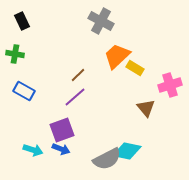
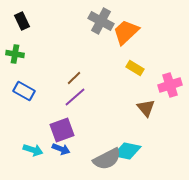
orange trapezoid: moved 9 px right, 24 px up
brown line: moved 4 px left, 3 px down
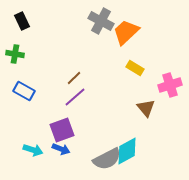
cyan diamond: rotated 40 degrees counterclockwise
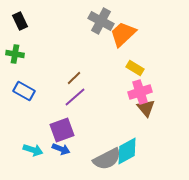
black rectangle: moved 2 px left
orange trapezoid: moved 3 px left, 2 px down
pink cross: moved 30 px left, 7 px down
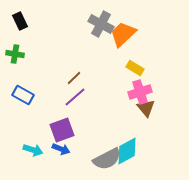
gray cross: moved 3 px down
blue rectangle: moved 1 px left, 4 px down
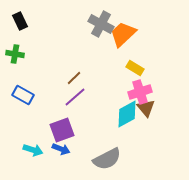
cyan diamond: moved 37 px up
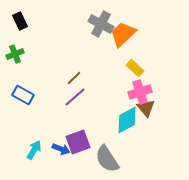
green cross: rotated 30 degrees counterclockwise
yellow rectangle: rotated 12 degrees clockwise
cyan diamond: moved 6 px down
purple square: moved 16 px right, 12 px down
cyan arrow: moved 1 px right; rotated 78 degrees counterclockwise
gray semicircle: rotated 84 degrees clockwise
